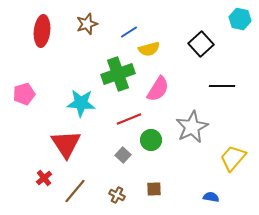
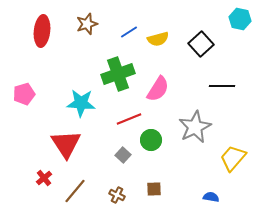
yellow semicircle: moved 9 px right, 10 px up
gray star: moved 3 px right
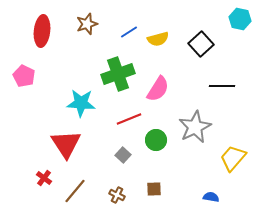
pink pentagon: moved 18 px up; rotated 30 degrees counterclockwise
green circle: moved 5 px right
red cross: rotated 14 degrees counterclockwise
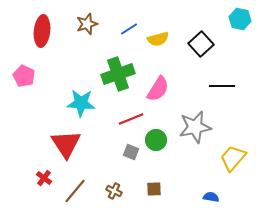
blue line: moved 3 px up
red line: moved 2 px right
gray star: rotated 16 degrees clockwise
gray square: moved 8 px right, 3 px up; rotated 21 degrees counterclockwise
brown cross: moved 3 px left, 4 px up
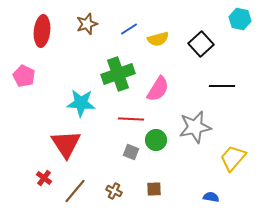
red line: rotated 25 degrees clockwise
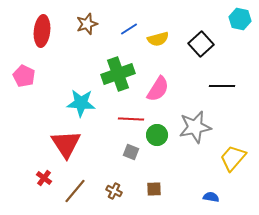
green circle: moved 1 px right, 5 px up
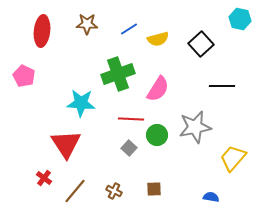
brown star: rotated 20 degrees clockwise
gray square: moved 2 px left, 4 px up; rotated 21 degrees clockwise
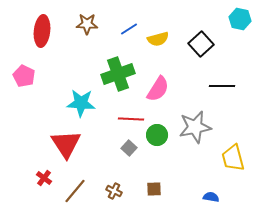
yellow trapezoid: rotated 56 degrees counterclockwise
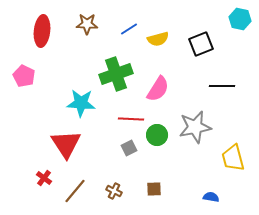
black square: rotated 20 degrees clockwise
green cross: moved 2 px left
gray square: rotated 21 degrees clockwise
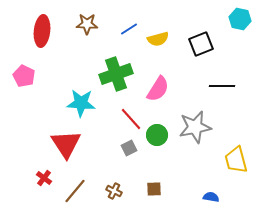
red line: rotated 45 degrees clockwise
yellow trapezoid: moved 3 px right, 2 px down
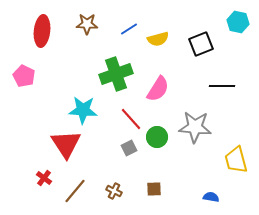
cyan hexagon: moved 2 px left, 3 px down
cyan star: moved 2 px right, 7 px down
gray star: rotated 16 degrees clockwise
green circle: moved 2 px down
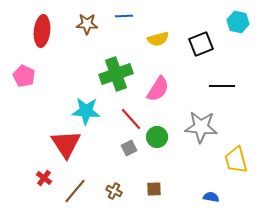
blue line: moved 5 px left, 13 px up; rotated 30 degrees clockwise
cyan star: moved 3 px right, 1 px down
gray star: moved 6 px right
